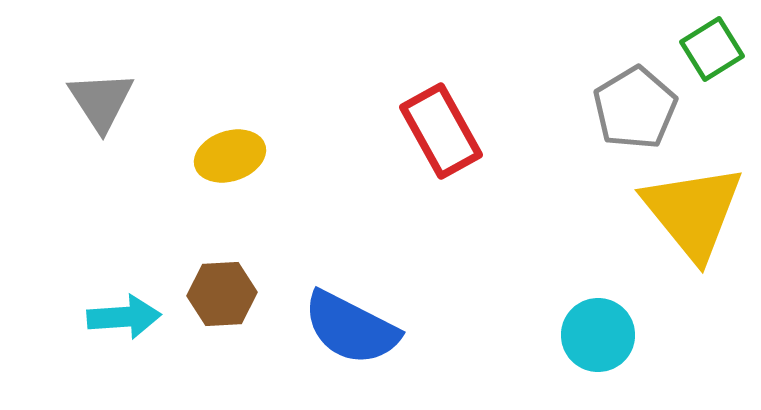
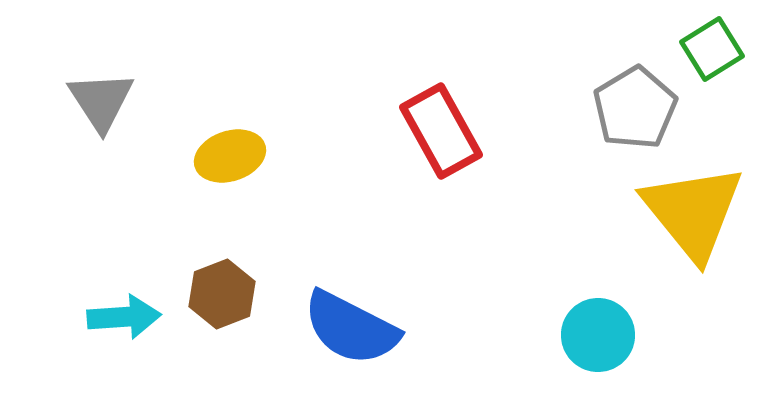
brown hexagon: rotated 18 degrees counterclockwise
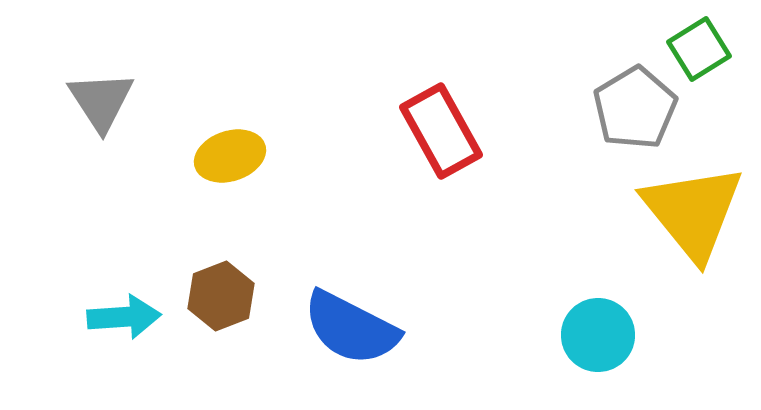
green square: moved 13 px left
brown hexagon: moved 1 px left, 2 px down
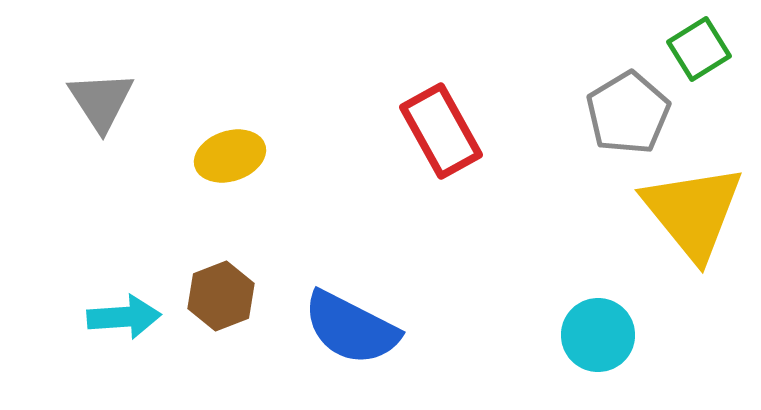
gray pentagon: moved 7 px left, 5 px down
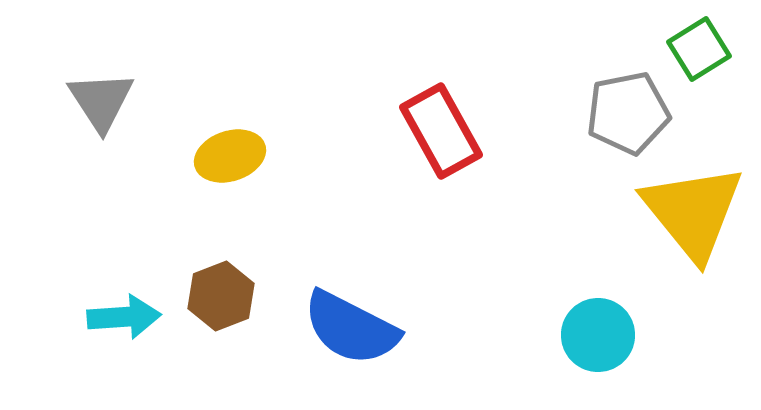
gray pentagon: rotated 20 degrees clockwise
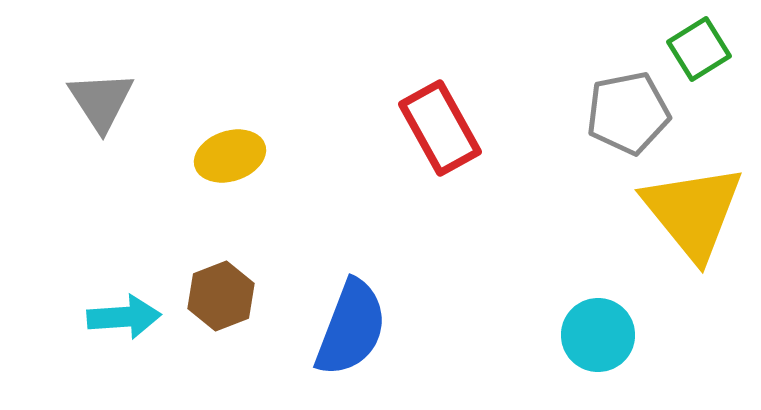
red rectangle: moved 1 px left, 3 px up
blue semicircle: rotated 96 degrees counterclockwise
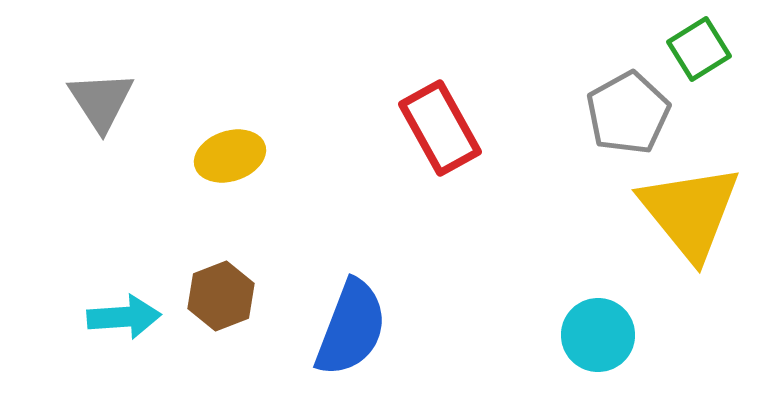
gray pentagon: rotated 18 degrees counterclockwise
yellow triangle: moved 3 px left
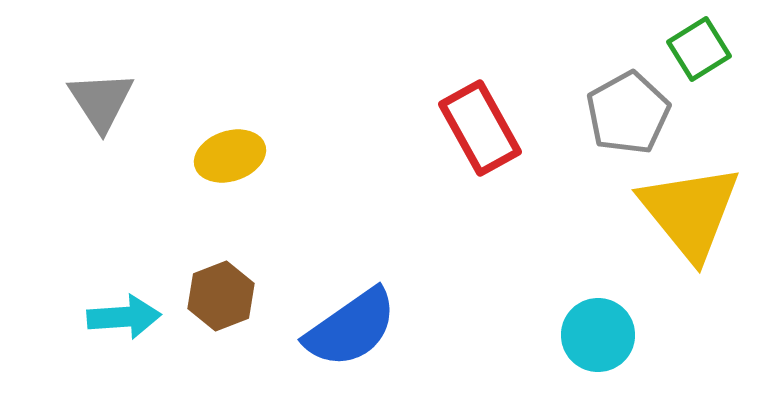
red rectangle: moved 40 px right
blue semicircle: rotated 34 degrees clockwise
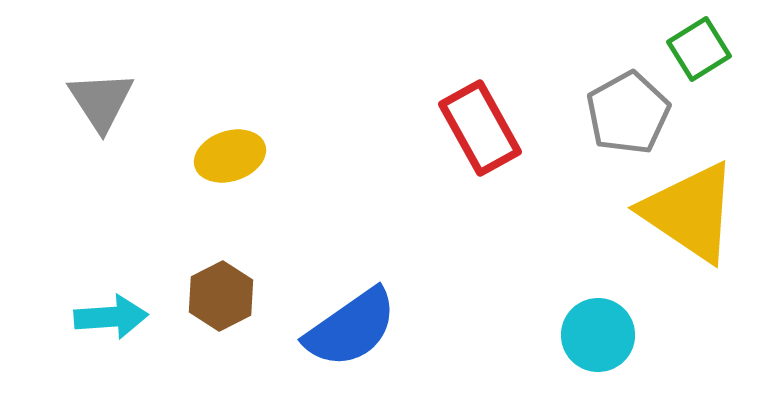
yellow triangle: rotated 17 degrees counterclockwise
brown hexagon: rotated 6 degrees counterclockwise
cyan arrow: moved 13 px left
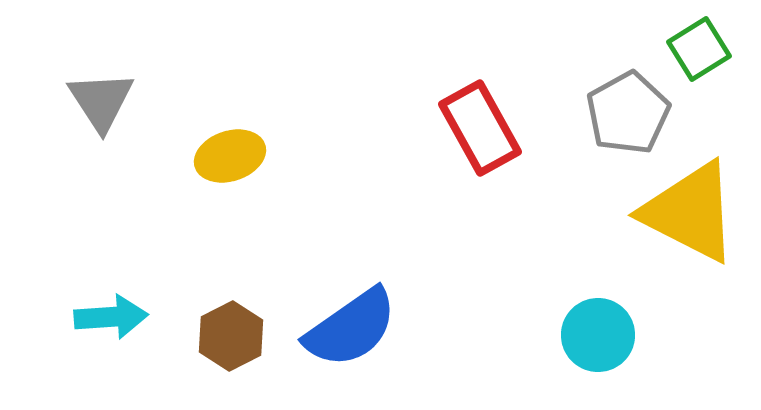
yellow triangle: rotated 7 degrees counterclockwise
brown hexagon: moved 10 px right, 40 px down
